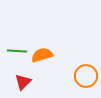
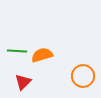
orange circle: moved 3 px left
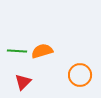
orange semicircle: moved 4 px up
orange circle: moved 3 px left, 1 px up
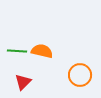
orange semicircle: rotated 30 degrees clockwise
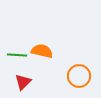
green line: moved 4 px down
orange circle: moved 1 px left, 1 px down
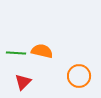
green line: moved 1 px left, 2 px up
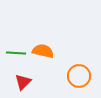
orange semicircle: moved 1 px right
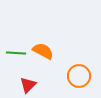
orange semicircle: rotated 15 degrees clockwise
red triangle: moved 5 px right, 3 px down
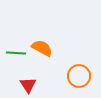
orange semicircle: moved 1 px left, 3 px up
red triangle: rotated 18 degrees counterclockwise
